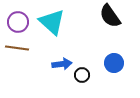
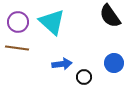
black circle: moved 2 px right, 2 px down
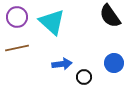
purple circle: moved 1 px left, 5 px up
brown line: rotated 20 degrees counterclockwise
